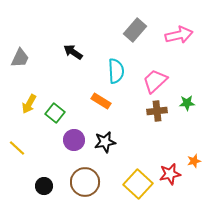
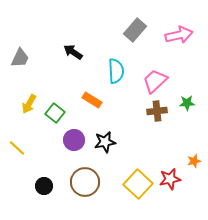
orange rectangle: moved 9 px left, 1 px up
red star: moved 5 px down
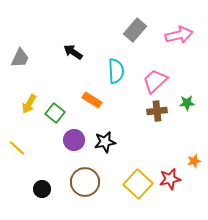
black circle: moved 2 px left, 3 px down
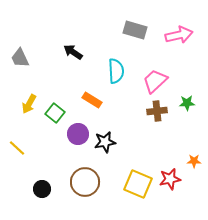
gray rectangle: rotated 65 degrees clockwise
gray trapezoid: rotated 130 degrees clockwise
purple circle: moved 4 px right, 6 px up
orange star: rotated 16 degrees clockwise
yellow square: rotated 20 degrees counterclockwise
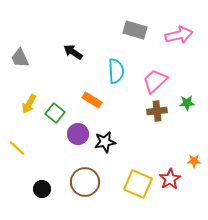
red star: rotated 20 degrees counterclockwise
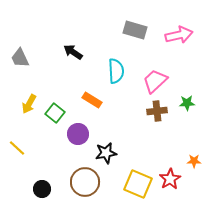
black star: moved 1 px right, 11 px down
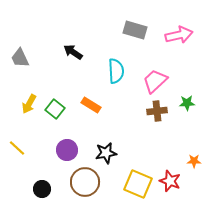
orange rectangle: moved 1 px left, 5 px down
green square: moved 4 px up
purple circle: moved 11 px left, 16 px down
red star: moved 2 px down; rotated 20 degrees counterclockwise
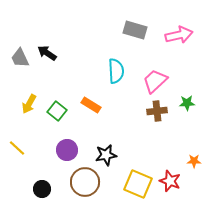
black arrow: moved 26 px left, 1 px down
green square: moved 2 px right, 2 px down
black star: moved 2 px down
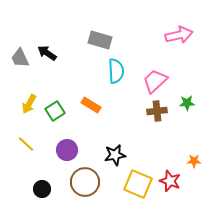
gray rectangle: moved 35 px left, 10 px down
green square: moved 2 px left; rotated 18 degrees clockwise
yellow line: moved 9 px right, 4 px up
black star: moved 9 px right
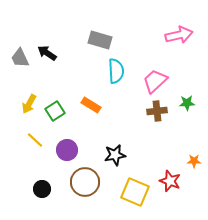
yellow line: moved 9 px right, 4 px up
yellow square: moved 3 px left, 8 px down
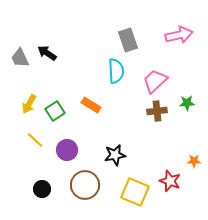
gray rectangle: moved 28 px right; rotated 55 degrees clockwise
brown circle: moved 3 px down
